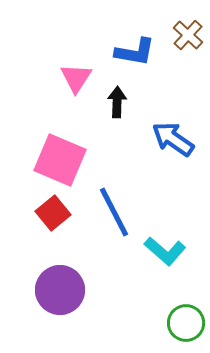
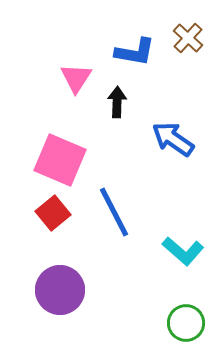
brown cross: moved 3 px down
cyan L-shape: moved 18 px right
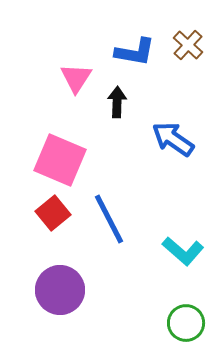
brown cross: moved 7 px down
blue line: moved 5 px left, 7 px down
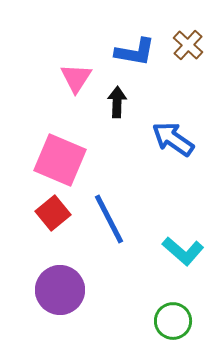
green circle: moved 13 px left, 2 px up
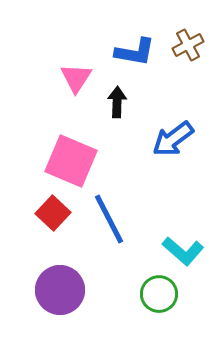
brown cross: rotated 20 degrees clockwise
blue arrow: rotated 72 degrees counterclockwise
pink square: moved 11 px right, 1 px down
red square: rotated 8 degrees counterclockwise
green circle: moved 14 px left, 27 px up
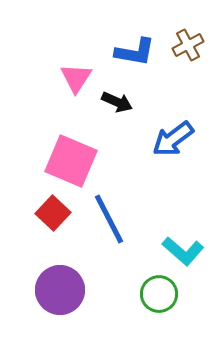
black arrow: rotated 112 degrees clockwise
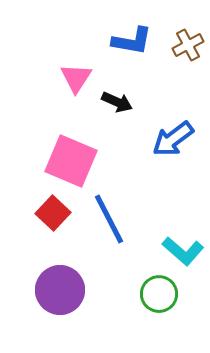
blue L-shape: moved 3 px left, 11 px up
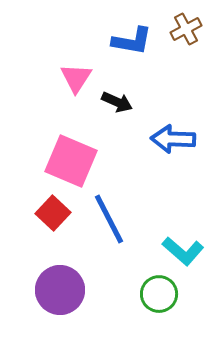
brown cross: moved 2 px left, 16 px up
blue arrow: rotated 39 degrees clockwise
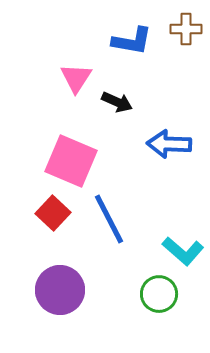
brown cross: rotated 28 degrees clockwise
blue arrow: moved 4 px left, 5 px down
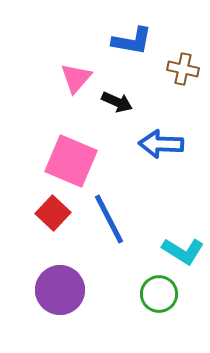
brown cross: moved 3 px left, 40 px down; rotated 12 degrees clockwise
pink triangle: rotated 8 degrees clockwise
blue arrow: moved 8 px left
cyan L-shape: rotated 9 degrees counterclockwise
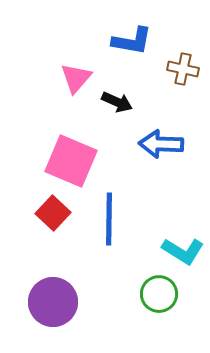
blue line: rotated 28 degrees clockwise
purple circle: moved 7 px left, 12 px down
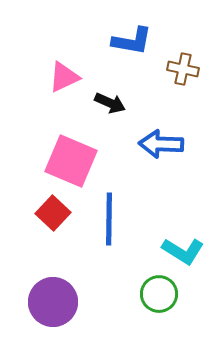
pink triangle: moved 12 px left, 1 px up; rotated 24 degrees clockwise
black arrow: moved 7 px left, 1 px down
